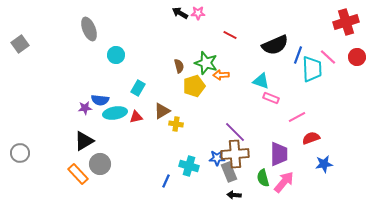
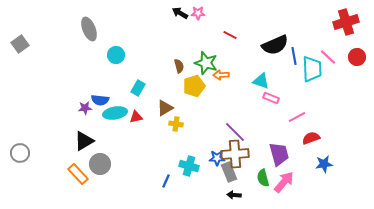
blue line at (298, 55): moved 4 px left, 1 px down; rotated 30 degrees counterclockwise
brown triangle at (162, 111): moved 3 px right, 3 px up
purple trapezoid at (279, 154): rotated 15 degrees counterclockwise
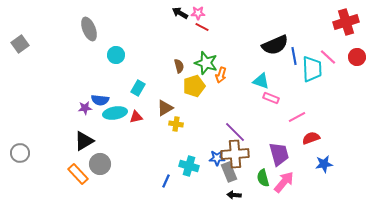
red line at (230, 35): moved 28 px left, 8 px up
orange arrow at (221, 75): rotated 70 degrees counterclockwise
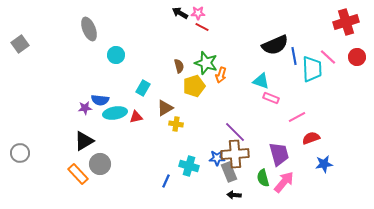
cyan rectangle at (138, 88): moved 5 px right
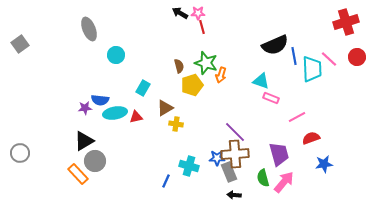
red line at (202, 27): rotated 48 degrees clockwise
pink line at (328, 57): moved 1 px right, 2 px down
yellow pentagon at (194, 86): moved 2 px left, 1 px up
gray circle at (100, 164): moved 5 px left, 3 px up
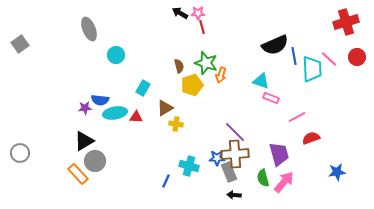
red triangle at (136, 117): rotated 16 degrees clockwise
blue star at (324, 164): moved 13 px right, 8 px down
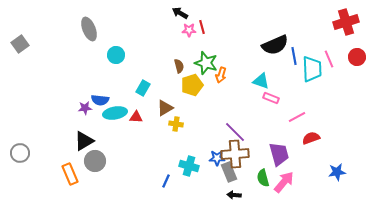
pink star at (198, 13): moved 9 px left, 17 px down
pink line at (329, 59): rotated 24 degrees clockwise
orange rectangle at (78, 174): moved 8 px left; rotated 20 degrees clockwise
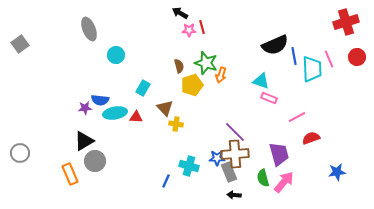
pink rectangle at (271, 98): moved 2 px left
brown triangle at (165, 108): rotated 42 degrees counterclockwise
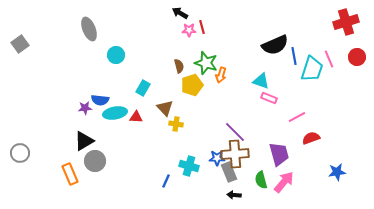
cyan trapezoid at (312, 69): rotated 20 degrees clockwise
green semicircle at (263, 178): moved 2 px left, 2 px down
